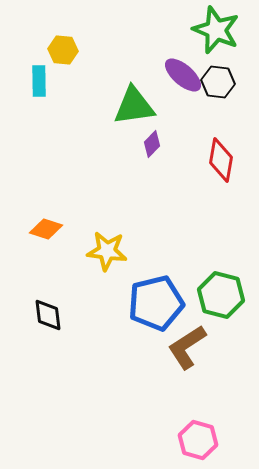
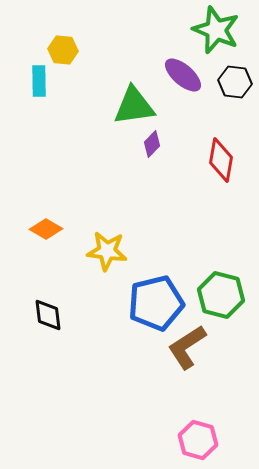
black hexagon: moved 17 px right
orange diamond: rotated 12 degrees clockwise
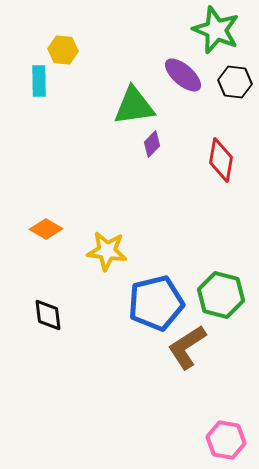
pink hexagon: moved 28 px right; rotated 6 degrees counterclockwise
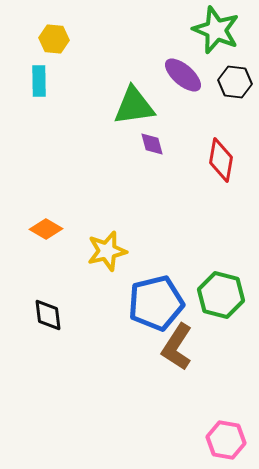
yellow hexagon: moved 9 px left, 11 px up
purple diamond: rotated 60 degrees counterclockwise
yellow star: rotated 21 degrees counterclockwise
brown L-shape: moved 10 px left; rotated 24 degrees counterclockwise
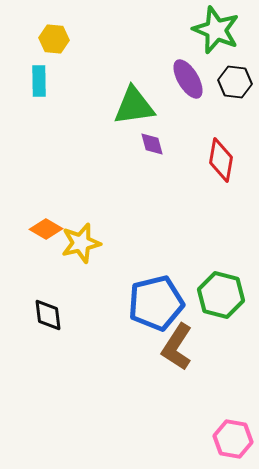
purple ellipse: moved 5 px right, 4 px down; rotated 18 degrees clockwise
yellow star: moved 26 px left, 8 px up
pink hexagon: moved 7 px right, 1 px up
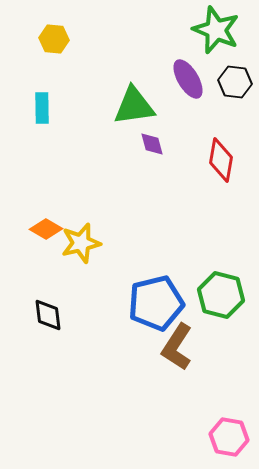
cyan rectangle: moved 3 px right, 27 px down
pink hexagon: moved 4 px left, 2 px up
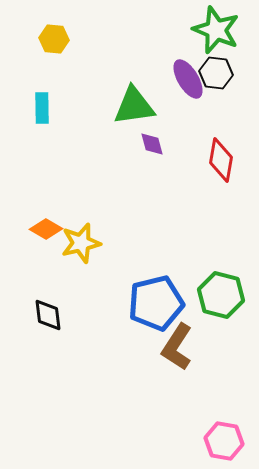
black hexagon: moved 19 px left, 9 px up
pink hexagon: moved 5 px left, 4 px down
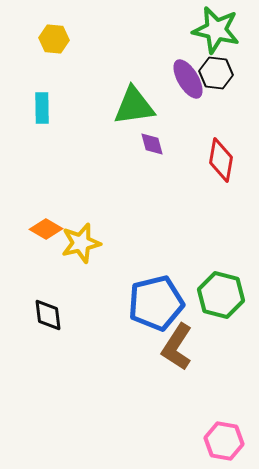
green star: rotated 9 degrees counterclockwise
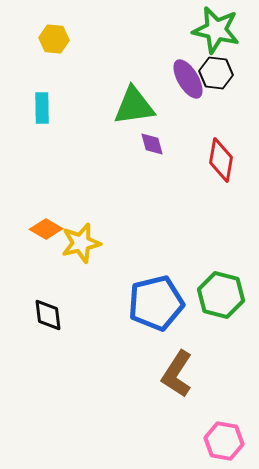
brown L-shape: moved 27 px down
